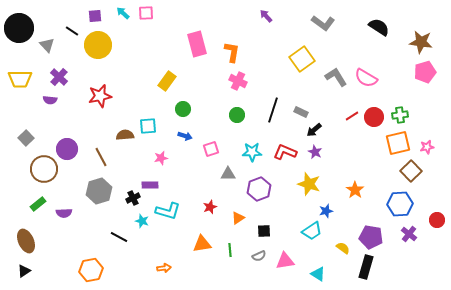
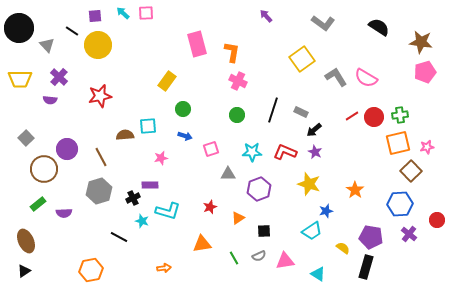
green line at (230, 250): moved 4 px right, 8 px down; rotated 24 degrees counterclockwise
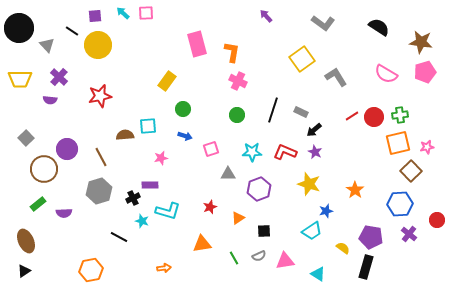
pink semicircle at (366, 78): moved 20 px right, 4 px up
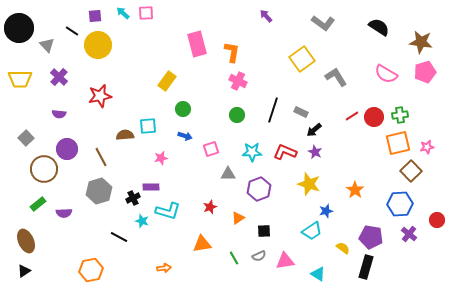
purple semicircle at (50, 100): moved 9 px right, 14 px down
purple rectangle at (150, 185): moved 1 px right, 2 px down
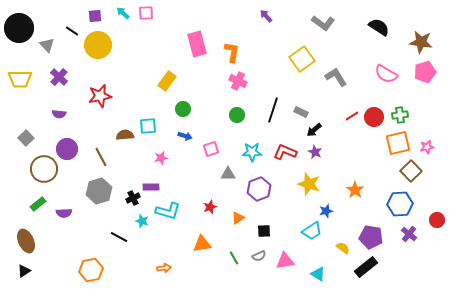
black rectangle at (366, 267): rotated 35 degrees clockwise
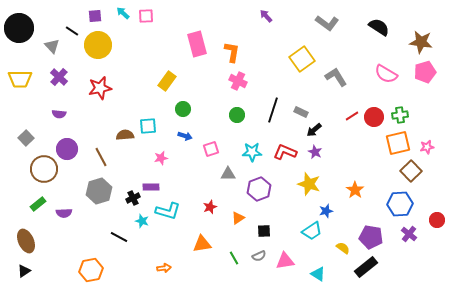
pink square at (146, 13): moved 3 px down
gray L-shape at (323, 23): moved 4 px right
gray triangle at (47, 45): moved 5 px right, 1 px down
red star at (100, 96): moved 8 px up
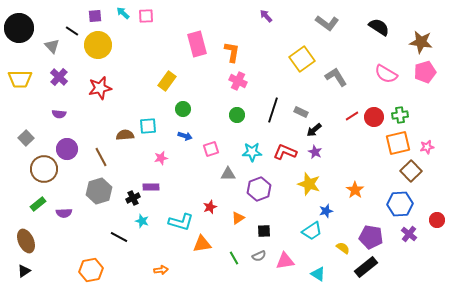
cyan L-shape at (168, 211): moved 13 px right, 11 px down
orange arrow at (164, 268): moved 3 px left, 2 px down
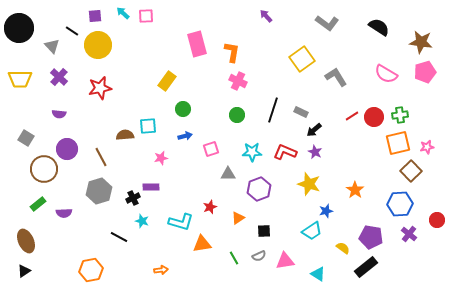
blue arrow at (185, 136): rotated 32 degrees counterclockwise
gray square at (26, 138): rotated 14 degrees counterclockwise
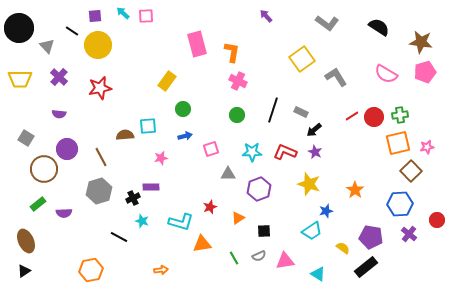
gray triangle at (52, 46): moved 5 px left
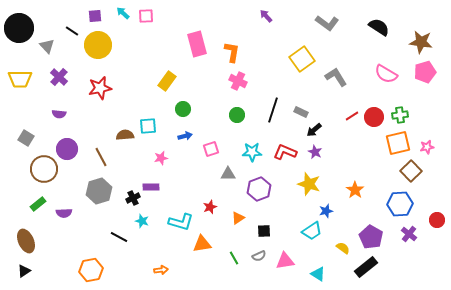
purple pentagon at (371, 237): rotated 20 degrees clockwise
